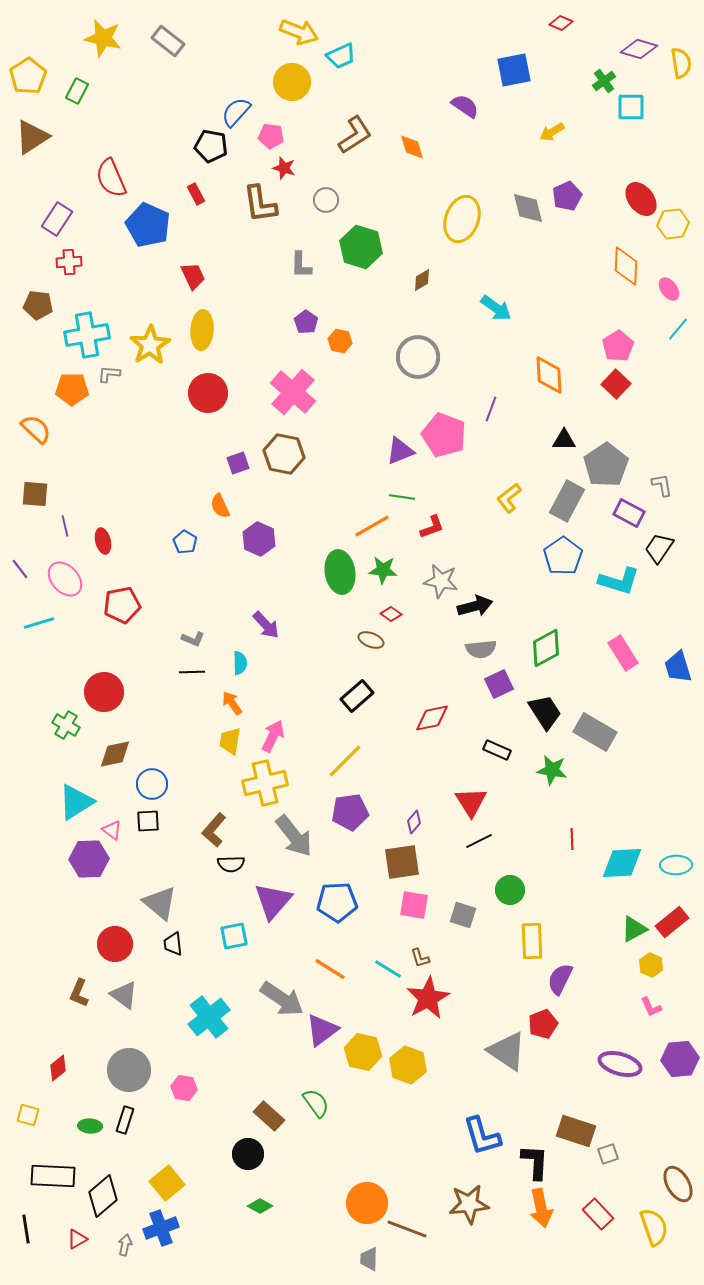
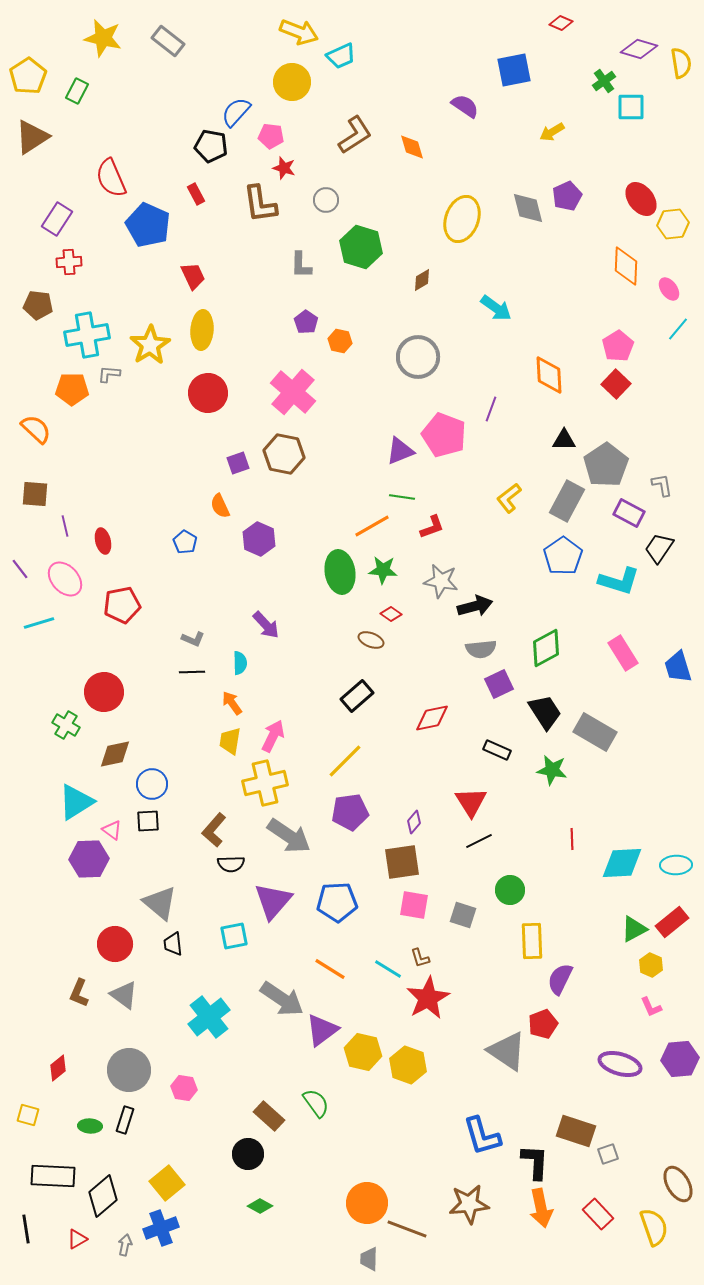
gray arrow at (294, 836): moved 5 px left; rotated 18 degrees counterclockwise
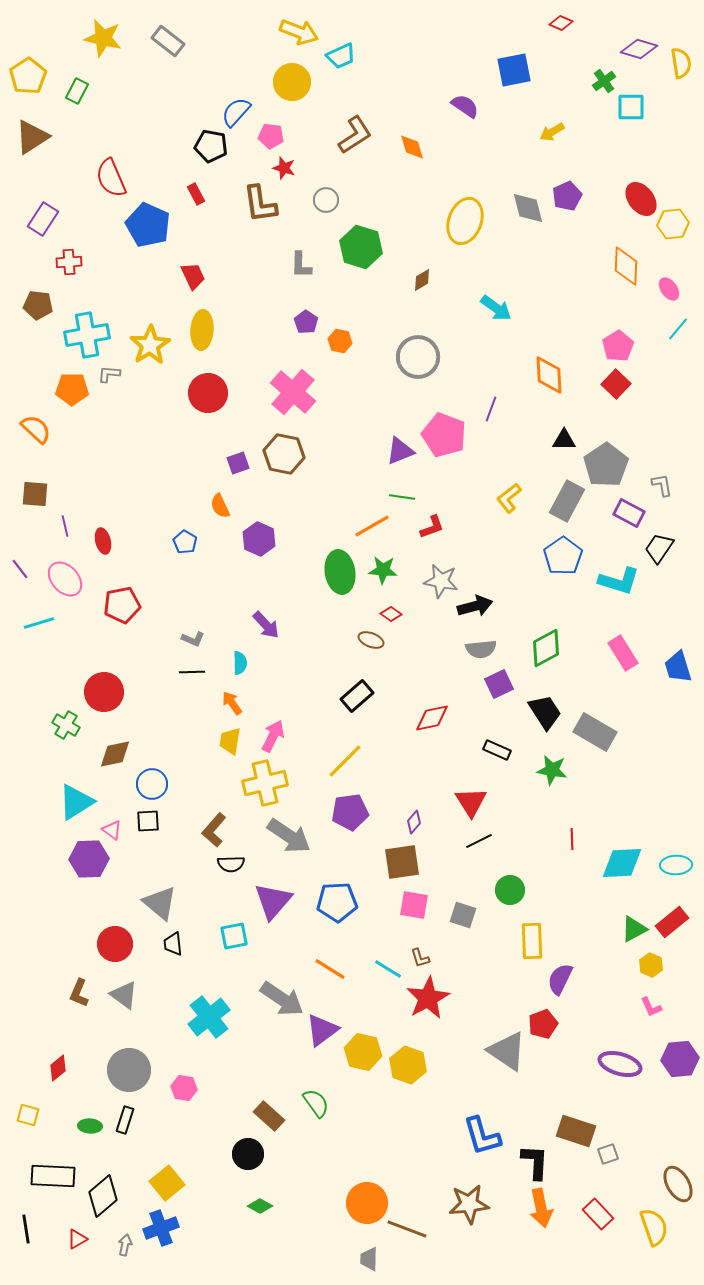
purple rectangle at (57, 219): moved 14 px left
yellow ellipse at (462, 219): moved 3 px right, 2 px down
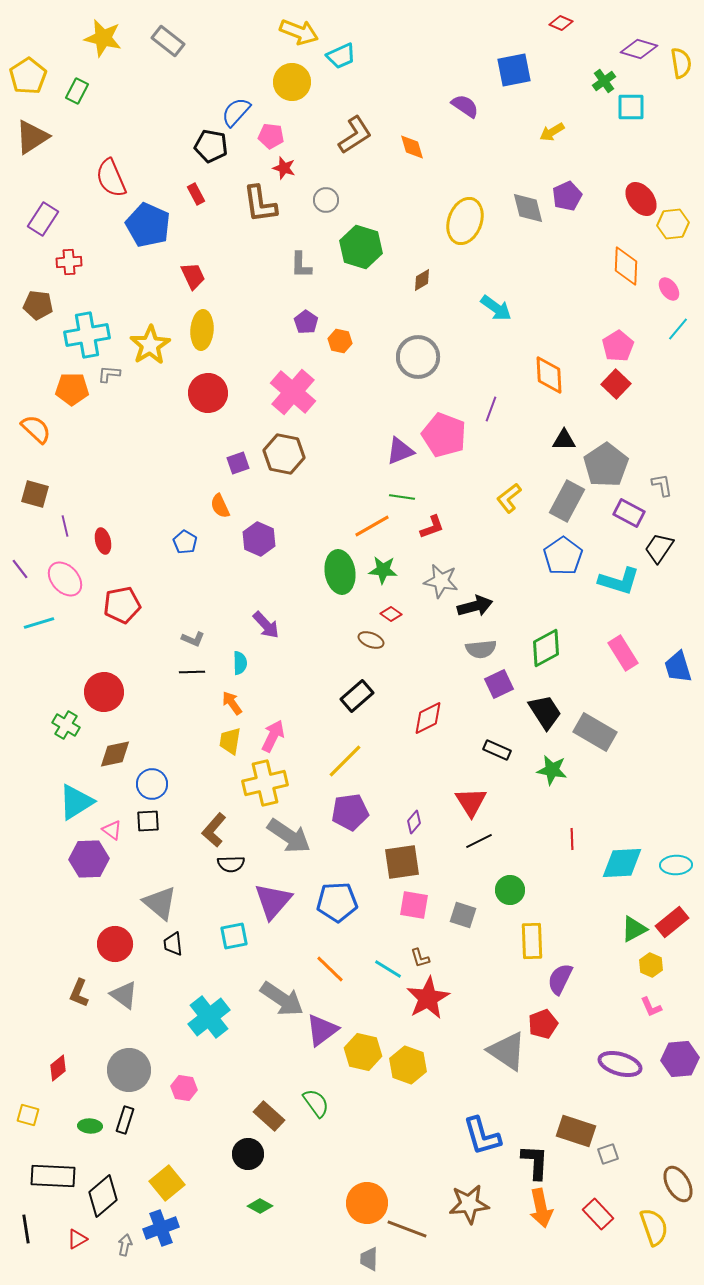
brown square at (35, 494): rotated 12 degrees clockwise
red diamond at (432, 718): moved 4 px left; rotated 15 degrees counterclockwise
orange line at (330, 969): rotated 12 degrees clockwise
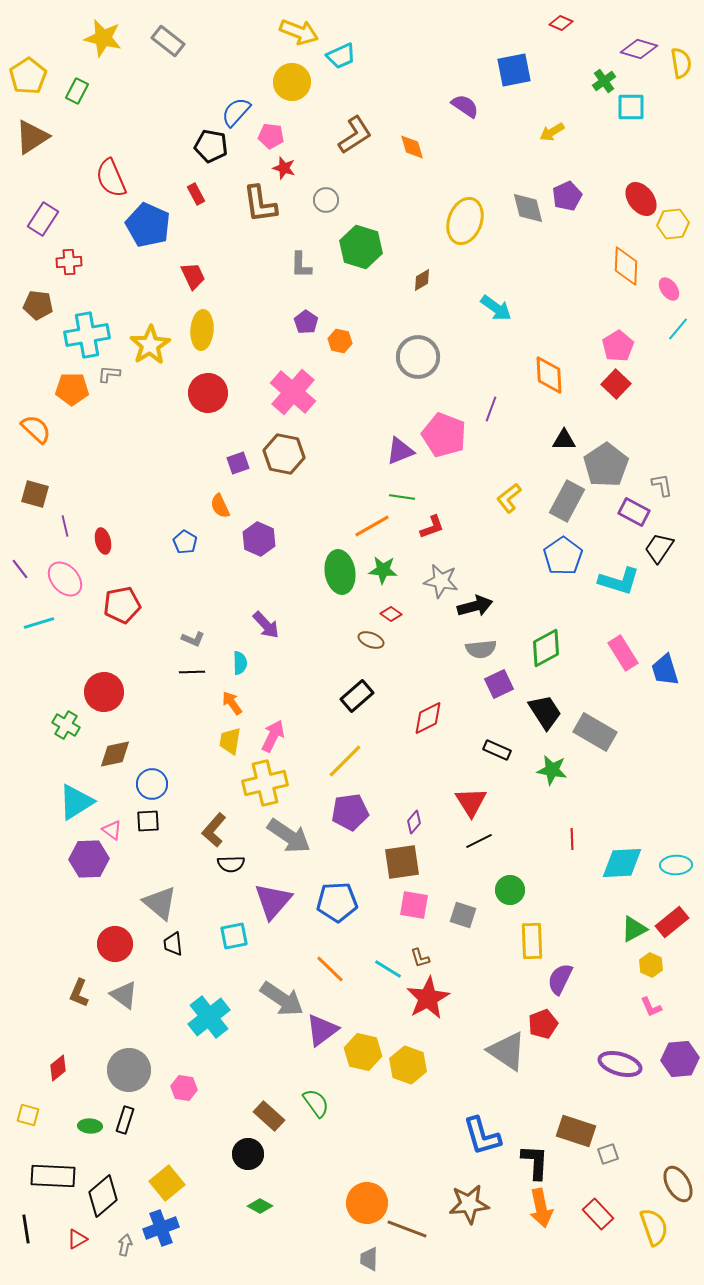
purple rectangle at (629, 513): moved 5 px right, 1 px up
blue trapezoid at (678, 667): moved 13 px left, 3 px down
